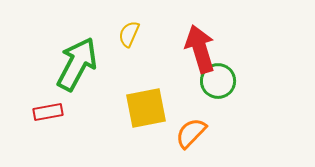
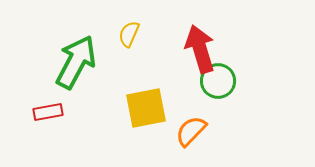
green arrow: moved 1 px left, 2 px up
orange semicircle: moved 2 px up
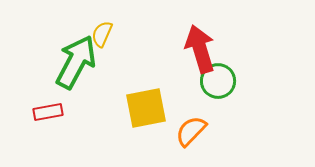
yellow semicircle: moved 27 px left
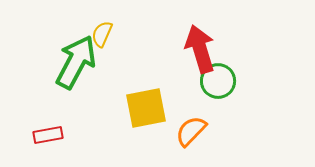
red rectangle: moved 23 px down
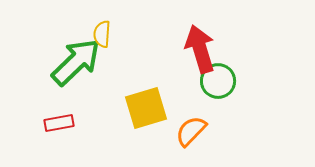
yellow semicircle: rotated 20 degrees counterclockwise
green arrow: rotated 18 degrees clockwise
yellow square: rotated 6 degrees counterclockwise
red rectangle: moved 11 px right, 12 px up
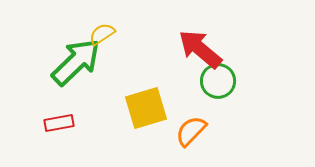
yellow semicircle: rotated 52 degrees clockwise
red arrow: rotated 33 degrees counterclockwise
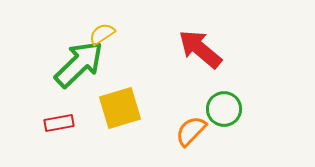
green arrow: moved 3 px right, 2 px down
green circle: moved 6 px right, 28 px down
yellow square: moved 26 px left
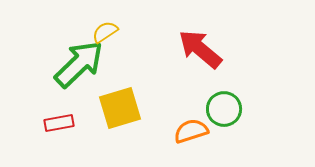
yellow semicircle: moved 3 px right, 2 px up
orange semicircle: rotated 28 degrees clockwise
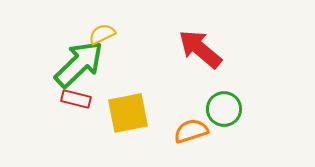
yellow semicircle: moved 3 px left, 2 px down; rotated 8 degrees clockwise
yellow square: moved 8 px right, 5 px down; rotated 6 degrees clockwise
red rectangle: moved 17 px right, 24 px up; rotated 24 degrees clockwise
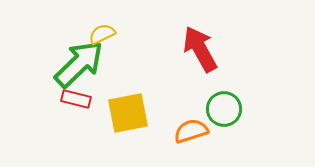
red arrow: rotated 21 degrees clockwise
